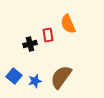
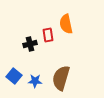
orange semicircle: moved 2 px left; rotated 12 degrees clockwise
brown semicircle: moved 1 px down; rotated 20 degrees counterclockwise
blue star: rotated 16 degrees clockwise
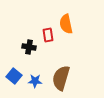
black cross: moved 1 px left, 3 px down; rotated 24 degrees clockwise
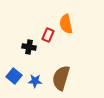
red rectangle: rotated 32 degrees clockwise
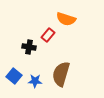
orange semicircle: moved 5 px up; rotated 60 degrees counterclockwise
red rectangle: rotated 16 degrees clockwise
brown semicircle: moved 4 px up
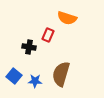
orange semicircle: moved 1 px right, 1 px up
red rectangle: rotated 16 degrees counterclockwise
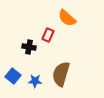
orange semicircle: rotated 24 degrees clockwise
blue square: moved 1 px left
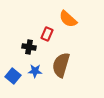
orange semicircle: moved 1 px right, 1 px down
red rectangle: moved 1 px left, 1 px up
brown semicircle: moved 9 px up
blue star: moved 10 px up
